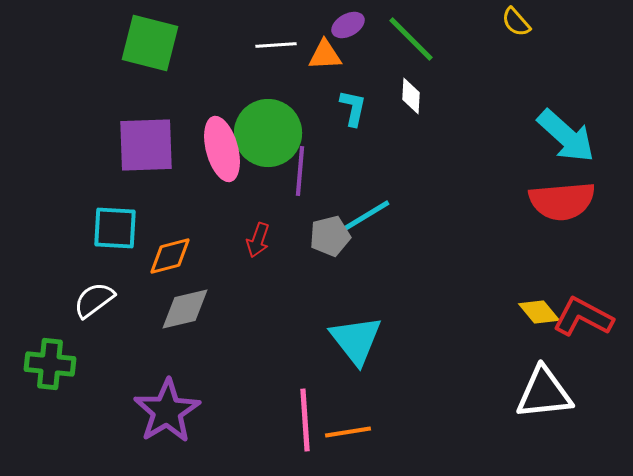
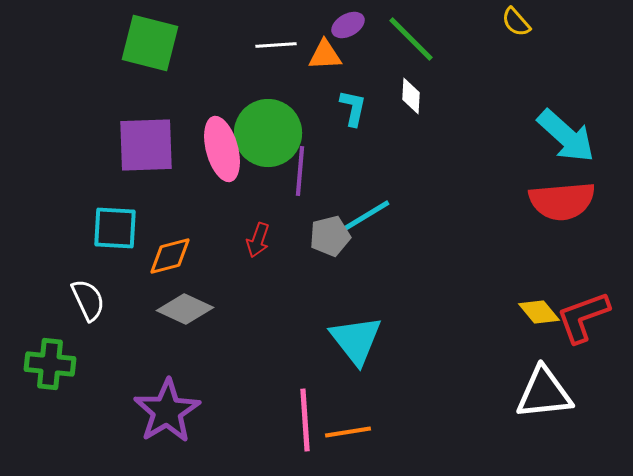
white semicircle: moved 6 px left; rotated 102 degrees clockwise
gray diamond: rotated 38 degrees clockwise
red L-shape: rotated 48 degrees counterclockwise
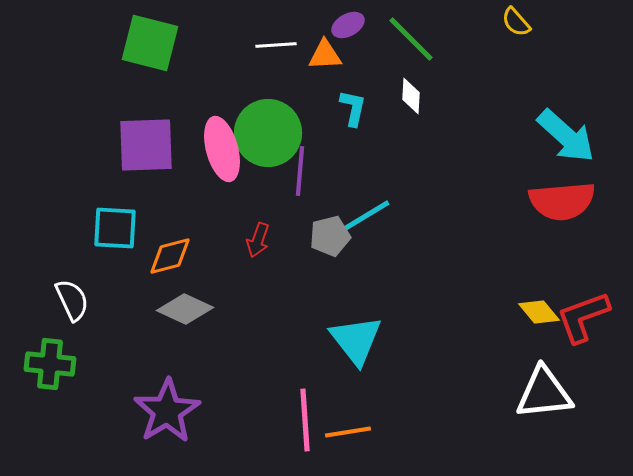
white semicircle: moved 16 px left
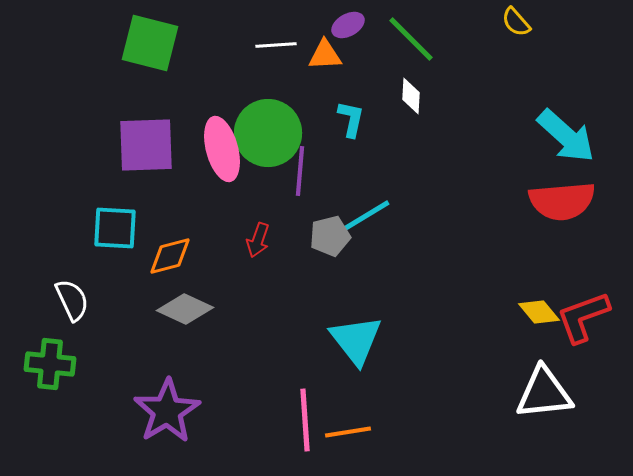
cyan L-shape: moved 2 px left, 11 px down
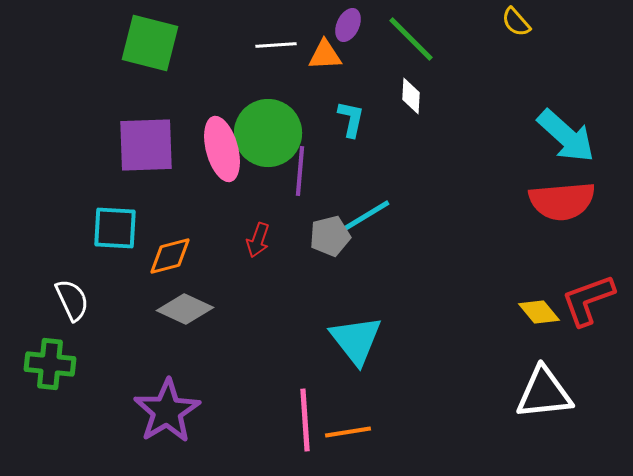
purple ellipse: rotated 36 degrees counterclockwise
red L-shape: moved 5 px right, 17 px up
